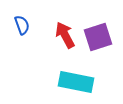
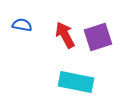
blue semicircle: rotated 60 degrees counterclockwise
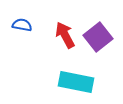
purple square: rotated 20 degrees counterclockwise
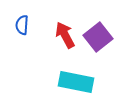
blue semicircle: rotated 96 degrees counterclockwise
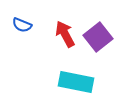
blue semicircle: rotated 72 degrees counterclockwise
red arrow: moved 1 px up
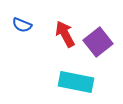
purple square: moved 5 px down
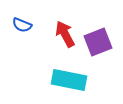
purple square: rotated 16 degrees clockwise
cyan rectangle: moved 7 px left, 2 px up
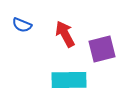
purple square: moved 4 px right, 7 px down; rotated 8 degrees clockwise
cyan rectangle: rotated 12 degrees counterclockwise
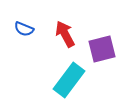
blue semicircle: moved 2 px right, 4 px down
cyan rectangle: rotated 52 degrees counterclockwise
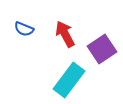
purple square: rotated 20 degrees counterclockwise
